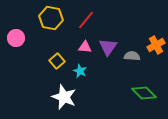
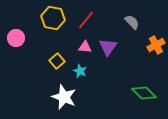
yellow hexagon: moved 2 px right
gray semicircle: moved 34 px up; rotated 42 degrees clockwise
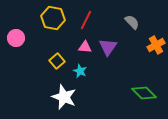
red line: rotated 12 degrees counterclockwise
